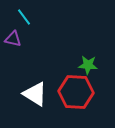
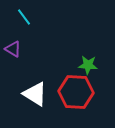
purple triangle: moved 10 px down; rotated 18 degrees clockwise
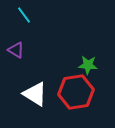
cyan line: moved 2 px up
purple triangle: moved 3 px right, 1 px down
red hexagon: rotated 12 degrees counterclockwise
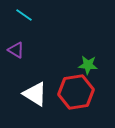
cyan line: rotated 18 degrees counterclockwise
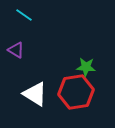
green star: moved 2 px left, 2 px down
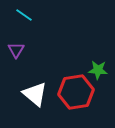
purple triangle: rotated 30 degrees clockwise
green star: moved 12 px right, 3 px down
white triangle: rotated 8 degrees clockwise
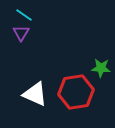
purple triangle: moved 5 px right, 17 px up
green star: moved 3 px right, 2 px up
white triangle: rotated 16 degrees counterclockwise
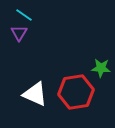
purple triangle: moved 2 px left
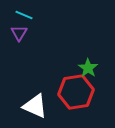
cyan line: rotated 12 degrees counterclockwise
green star: moved 13 px left; rotated 30 degrees clockwise
white triangle: moved 12 px down
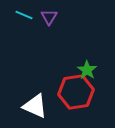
purple triangle: moved 30 px right, 16 px up
green star: moved 1 px left, 2 px down
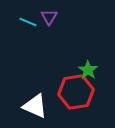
cyan line: moved 4 px right, 7 px down
green star: moved 1 px right
